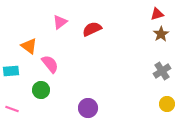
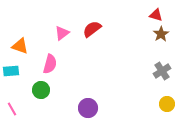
red triangle: moved 1 px left, 1 px down; rotated 32 degrees clockwise
pink triangle: moved 2 px right, 11 px down
red semicircle: rotated 12 degrees counterclockwise
orange triangle: moved 9 px left; rotated 18 degrees counterclockwise
pink semicircle: rotated 54 degrees clockwise
pink line: rotated 40 degrees clockwise
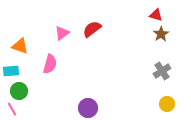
green circle: moved 22 px left, 1 px down
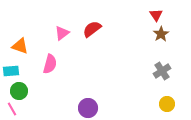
red triangle: rotated 40 degrees clockwise
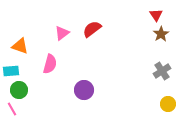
green circle: moved 1 px up
yellow circle: moved 1 px right
purple circle: moved 4 px left, 18 px up
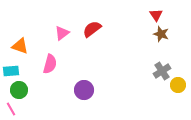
brown star: rotated 21 degrees counterclockwise
yellow circle: moved 10 px right, 19 px up
pink line: moved 1 px left
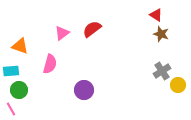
red triangle: rotated 24 degrees counterclockwise
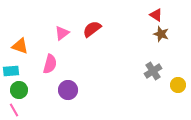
gray cross: moved 9 px left
purple circle: moved 16 px left
pink line: moved 3 px right, 1 px down
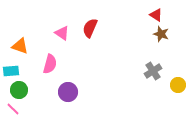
red semicircle: moved 2 px left, 1 px up; rotated 30 degrees counterclockwise
pink triangle: rotated 49 degrees counterclockwise
purple circle: moved 2 px down
pink line: moved 1 px left, 1 px up; rotated 16 degrees counterclockwise
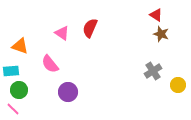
pink semicircle: rotated 126 degrees clockwise
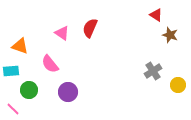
brown star: moved 9 px right, 1 px down
green circle: moved 10 px right
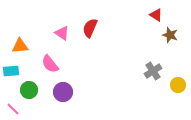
orange triangle: rotated 24 degrees counterclockwise
purple circle: moved 5 px left
